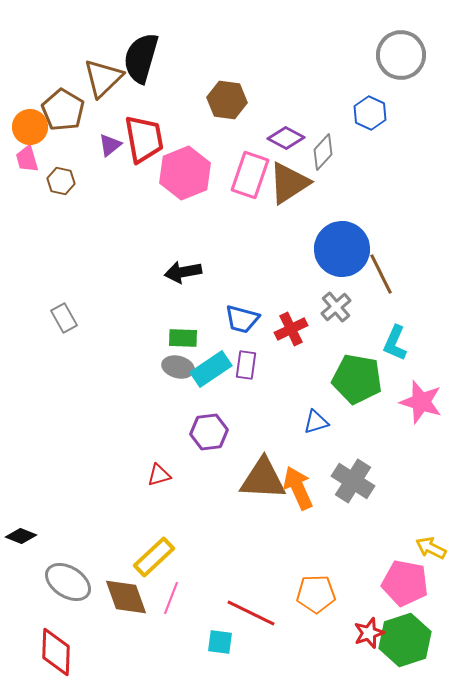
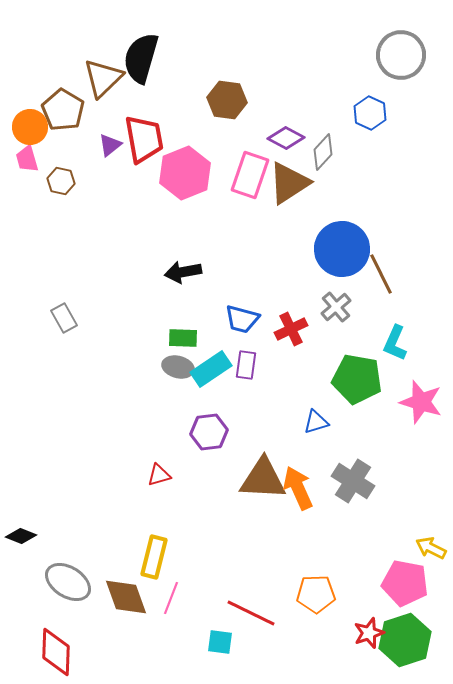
yellow rectangle at (154, 557): rotated 33 degrees counterclockwise
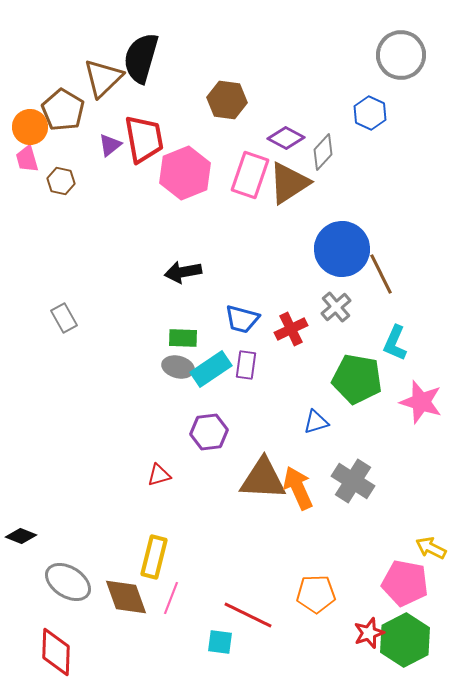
red line at (251, 613): moved 3 px left, 2 px down
green hexagon at (405, 640): rotated 9 degrees counterclockwise
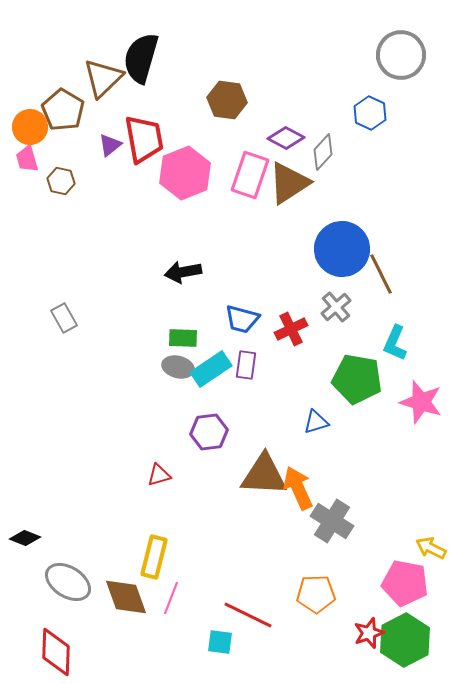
brown triangle at (263, 479): moved 1 px right, 4 px up
gray cross at (353, 481): moved 21 px left, 40 px down
black diamond at (21, 536): moved 4 px right, 2 px down
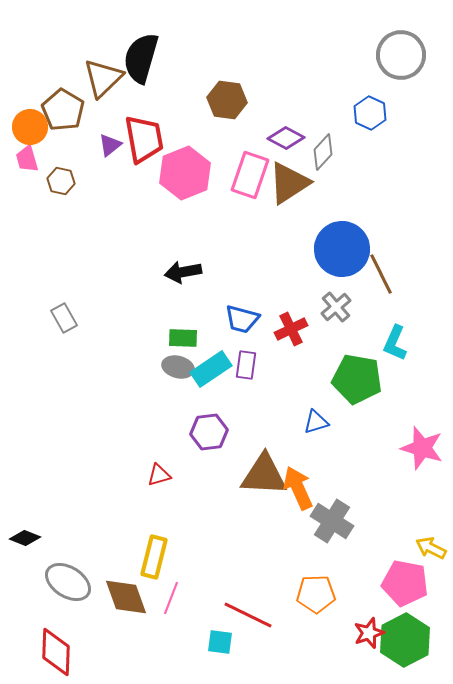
pink star at (421, 402): moved 1 px right, 46 px down
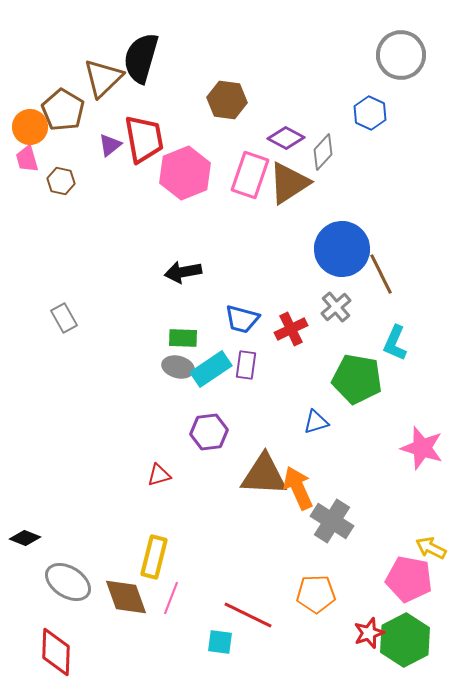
pink pentagon at (405, 583): moved 4 px right, 4 px up
